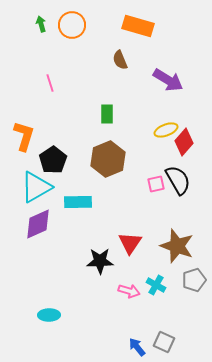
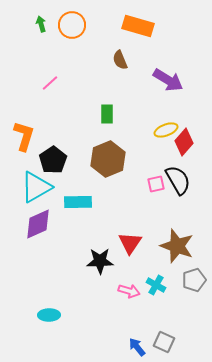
pink line: rotated 66 degrees clockwise
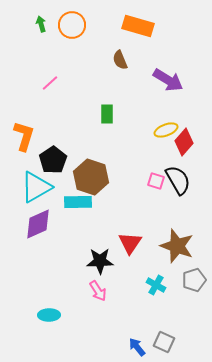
brown hexagon: moved 17 px left, 18 px down; rotated 20 degrees counterclockwise
pink square: moved 3 px up; rotated 30 degrees clockwise
pink arrow: moved 31 px left; rotated 40 degrees clockwise
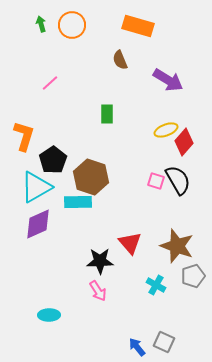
red triangle: rotated 15 degrees counterclockwise
gray pentagon: moved 1 px left, 4 px up
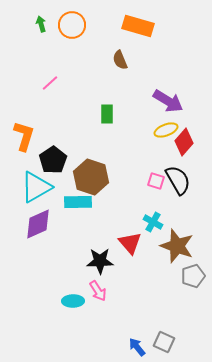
purple arrow: moved 21 px down
cyan cross: moved 3 px left, 63 px up
cyan ellipse: moved 24 px right, 14 px up
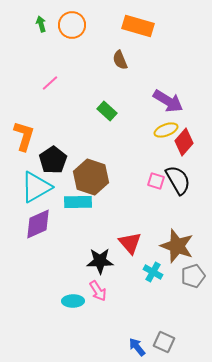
green rectangle: moved 3 px up; rotated 48 degrees counterclockwise
cyan cross: moved 50 px down
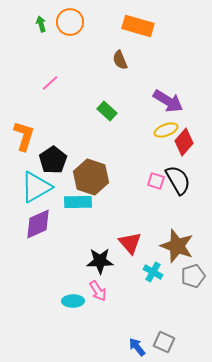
orange circle: moved 2 px left, 3 px up
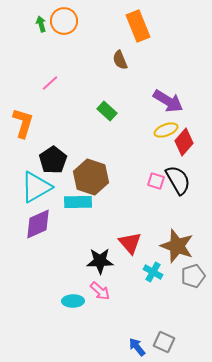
orange circle: moved 6 px left, 1 px up
orange rectangle: rotated 52 degrees clockwise
orange L-shape: moved 1 px left, 13 px up
pink arrow: moved 2 px right; rotated 15 degrees counterclockwise
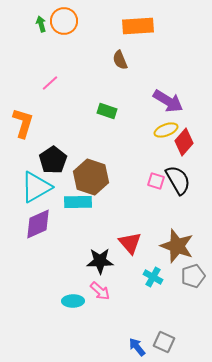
orange rectangle: rotated 72 degrees counterclockwise
green rectangle: rotated 24 degrees counterclockwise
cyan cross: moved 5 px down
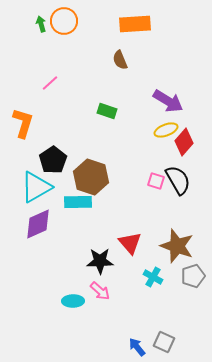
orange rectangle: moved 3 px left, 2 px up
